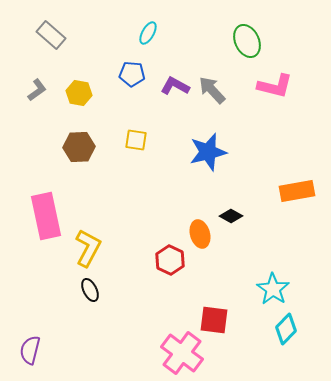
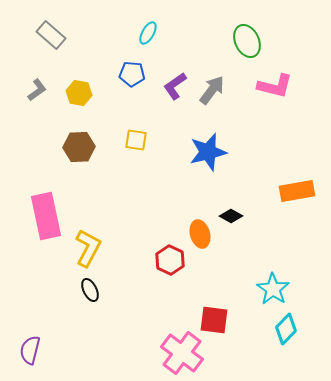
purple L-shape: rotated 64 degrees counterclockwise
gray arrow: rotated 80 degrees clockwise
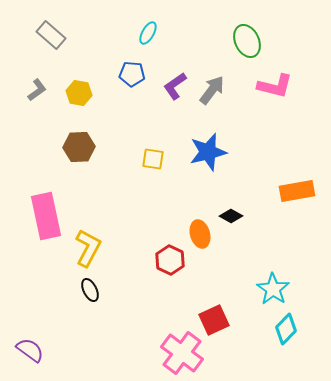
yellow square: moved 17 px right, 19 px down
red square: rotated 32 degrees counterclockwise
purple semicircle: rotated 112 degrees clockwise
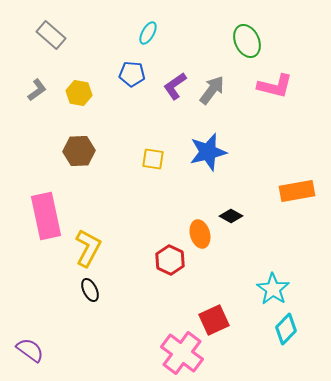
brown hexagon: moved 4 px down
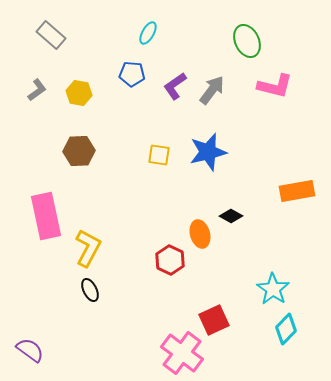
yellow square: moved 6 px right, 4 px up
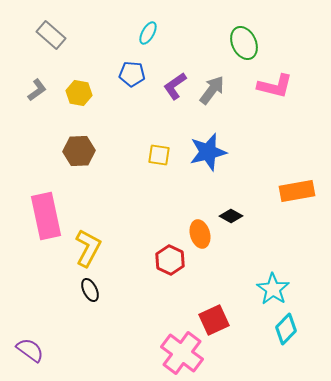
green ellipse: moved 3 px left, 2 px down
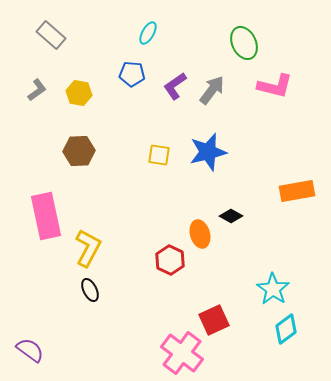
cyan diamond: rotated 8 degrees clockwise
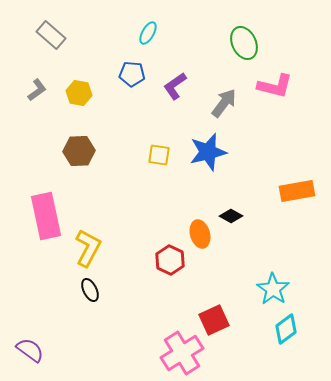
gray arrow: moved 12 px right, 13 px down
pink cross: rotated 21 degrees clockwise
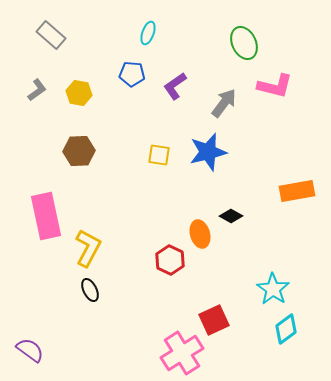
cyan ellipse: rotated 10 degrees counterclockwise
